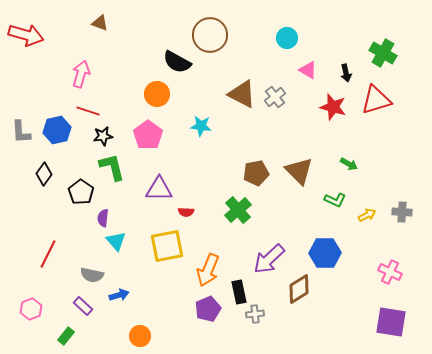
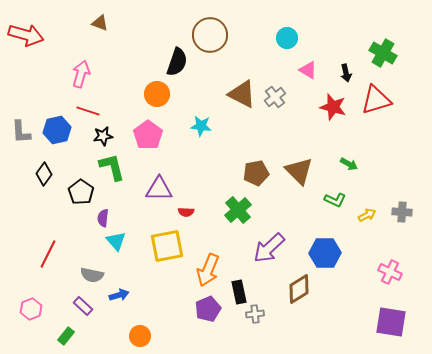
black semicircle at (177, 62): rotated 100 degrees counterclockwise
purple arrow at (269, 259): moved 11 px up
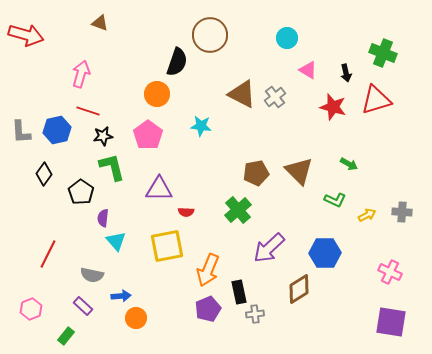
green cross at (383, 53): rotated 8 degrees counterclockwise
blue arrow at (119, 295): moved 2 px right, 1 px down; rotated 12 degrees clockwise
orange circle at (140, 336): moved 4 px left, 18 px up
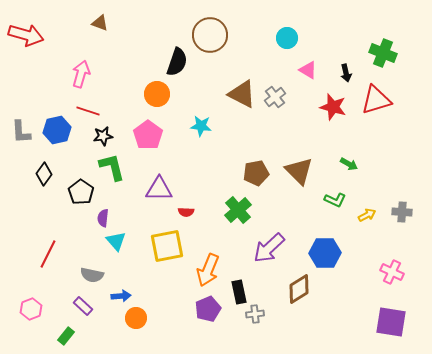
pink cross at (390, 272): moved 2 px right
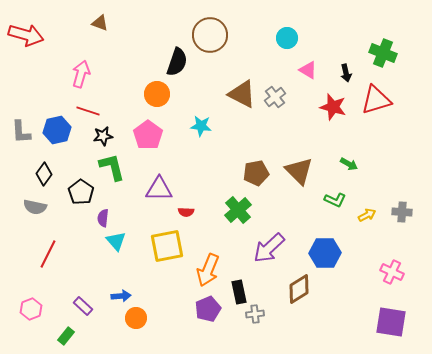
gray semicircle at (92, 275): moved 57 px left, 68 px up
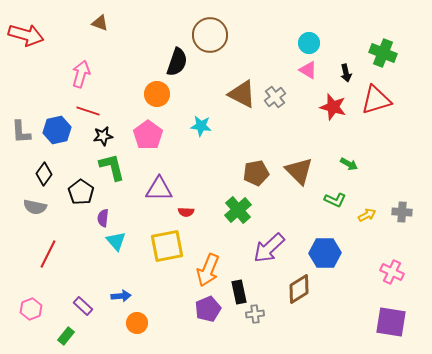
cyan circle at (287, 38): moved 22 px right, 5 px down
orange circle at (136, 318): moved 1 px right, 5 px down
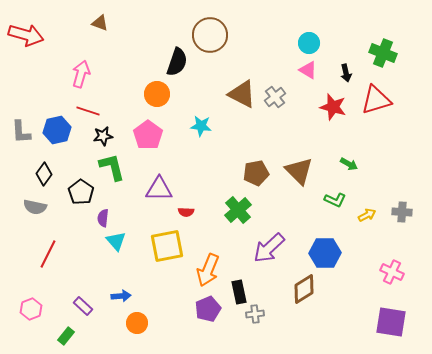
brown diamond at (299, 289): moved 5 px right
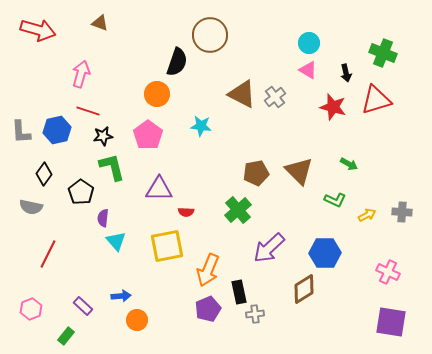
red arrow at (26, 35): moved 12 px right, 5 px up
gray semicircle at (35, 207): moved 4 px left
pink cross at (392, 272): moved 4 px left
orange circle at (137, 323): moved 3 px up
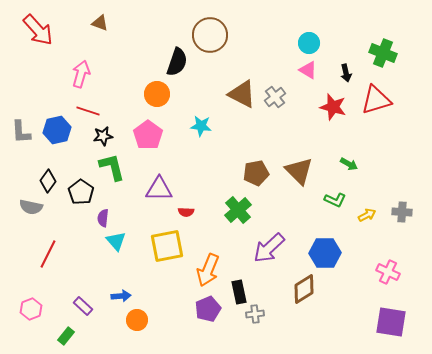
red arrow at (38, 30): rotated 32 degrees clockwise
black diamond at (44, 174): moved 4 px right, 7 px down
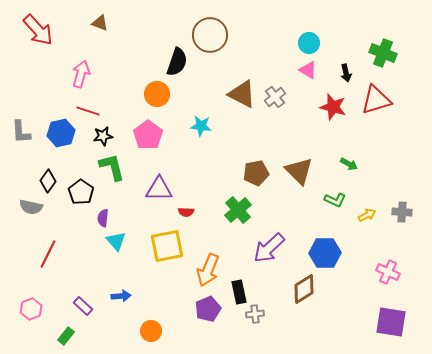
blue hexagon at (57, 130): moved 4 px right, 3 px down
orange circle at (137, 320): moved 14 px right, 11 px down
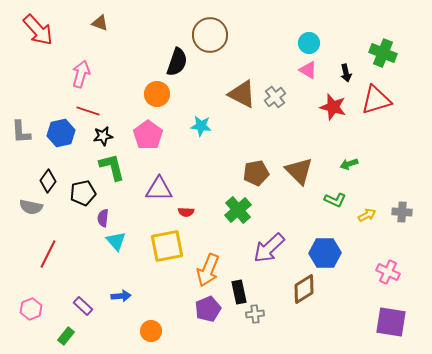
green arrow at (349, 164): rotated 132 degrees clockwise
black pentagon at (81, 192): moved 2 px right, 1 px down; rotated 25 degrees clockwise
